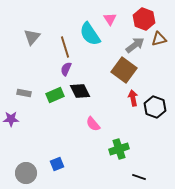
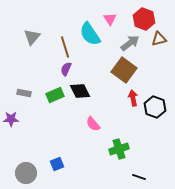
gray arrow: moved 5 px left, 2 px up
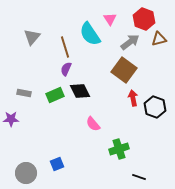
gray arrow: moved 1 px up
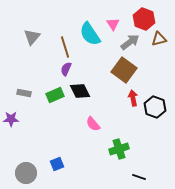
pink triangle: moved 3 px right, 5 px down
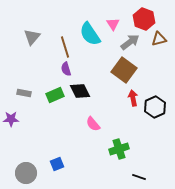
purple semicircle: rotated 40 degrees counterclockwise
black hexagon: rotated 15 degrees clockwise
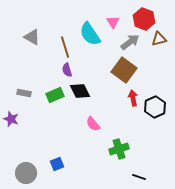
pink triangle: moved 2 px up
gray triangle: rotated 42 degrees counterclockwise
purple semicircle: moved 1 px right, 1 px down
purple star: rotated 21 degrees clockwise
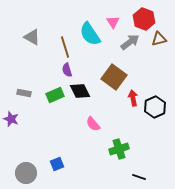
brown square: moved 10 px left, 7 px down
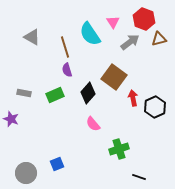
black diamond: moved 8 px right, 2 px down; rotated 70 degrees clockwise
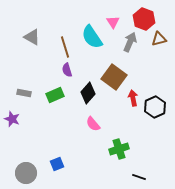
cyan semicircle: moved 2 px right, 3 px down
gray arrow: rotated 30 degrees counterclockwise
purple star: moved 1 px right
